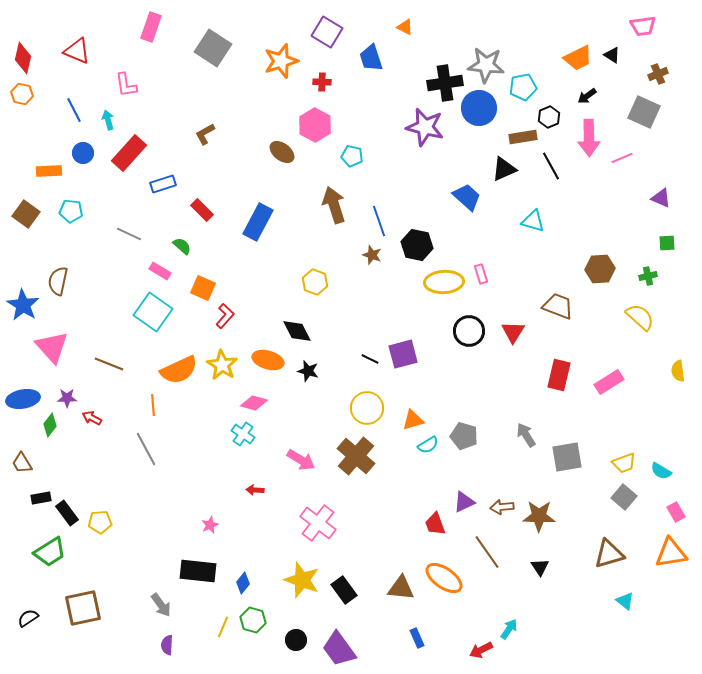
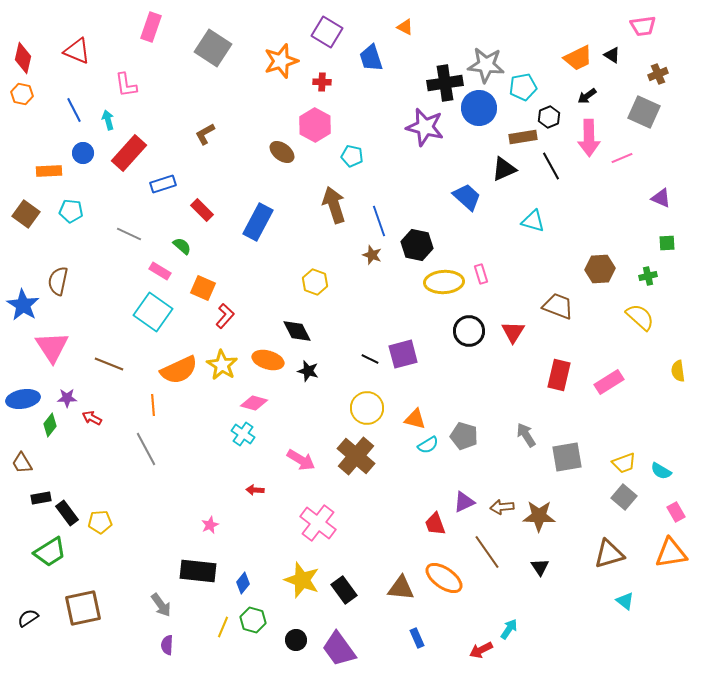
pink triangle at (52, 347): rotated 9 degrees clockwise
orange triangle at (413, 420): moved 2 px right, 1 px up; rotated 30 degrees clockwise
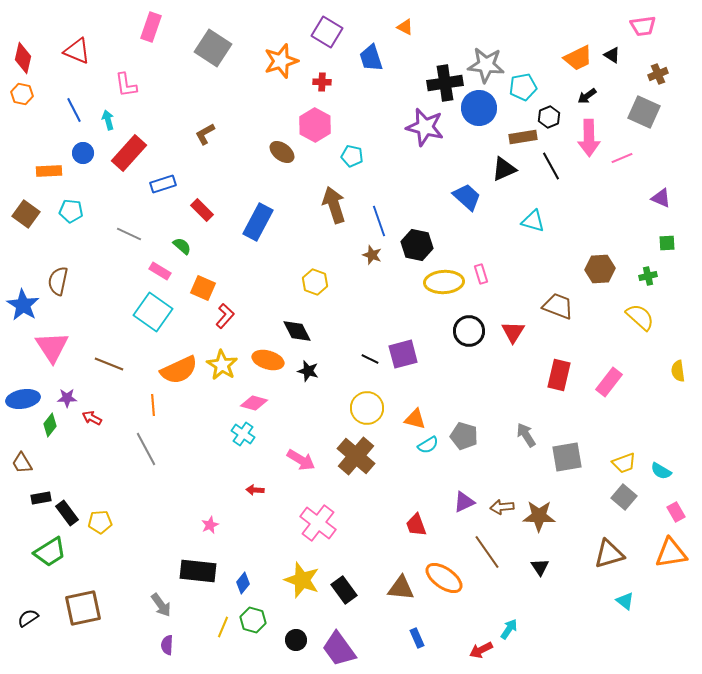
pink rectangle at (609, 382): rotated 20 degrees counterclockwise
red trapezoid at (435, 524): moved 19 px left, 1 px down
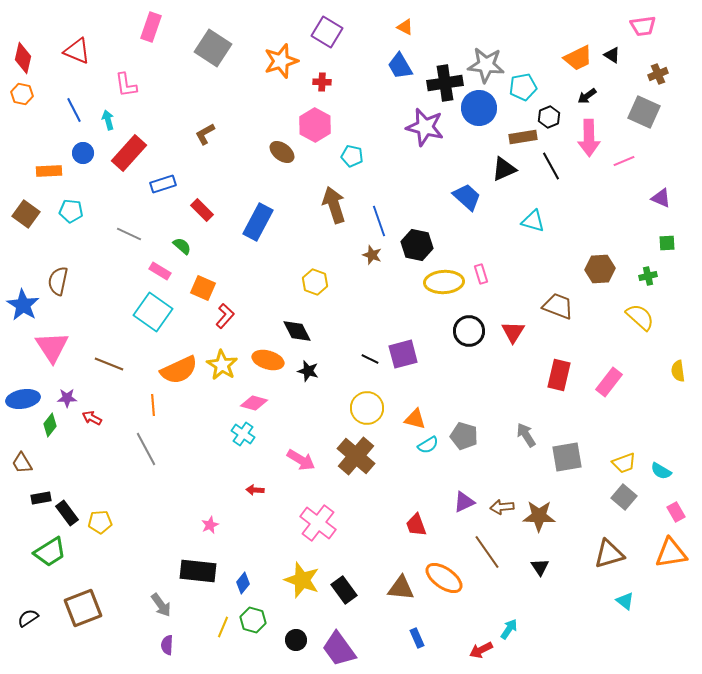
blue trapezoid at (371, 58): moved 29 px right, 8 px down; rotated 12 degrees counterclockwise
pink line at (622, 158): moved 2 px right, 3 px down
brown square at (83, 608): rotated 9 degrees counterclockwise
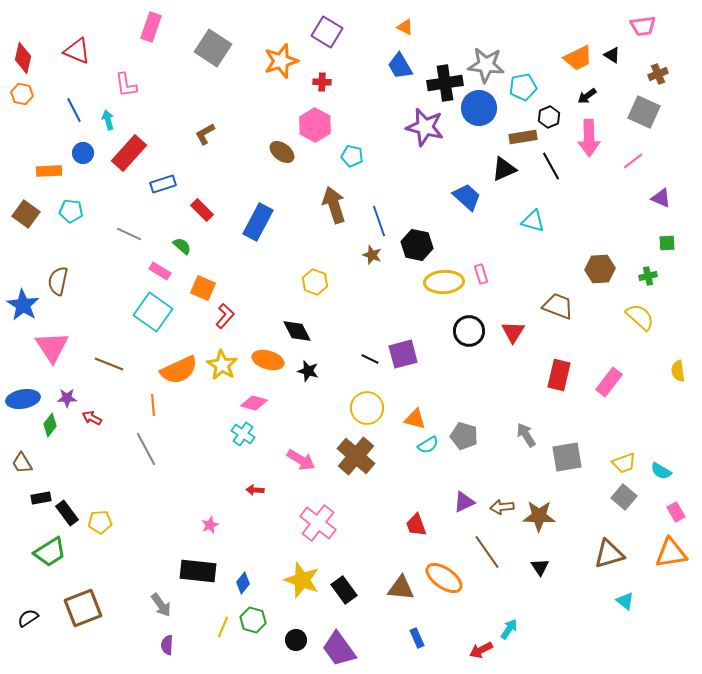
pink line at (624, 161): moved 9 px right; rotated 15 degrees counterclockwise
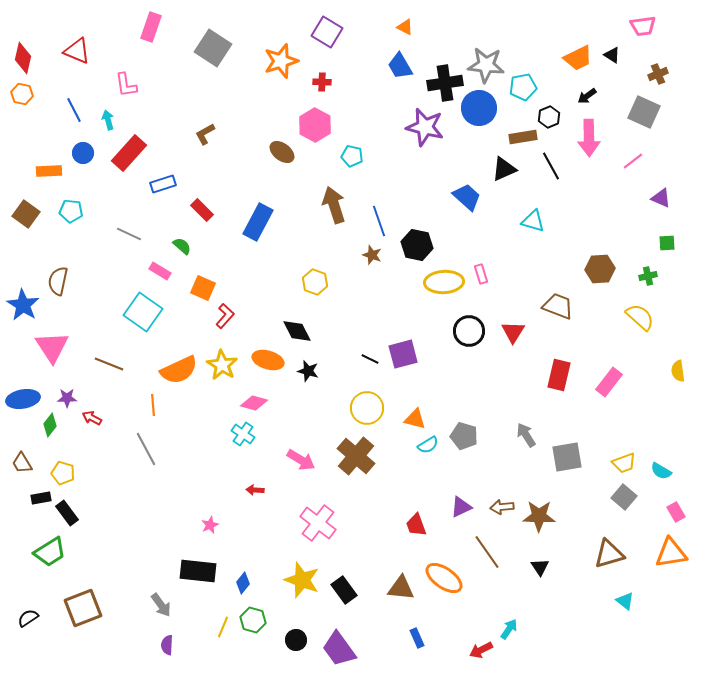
cyan square at (153, 312): moved 10 px left
purple triangle at (464, 502): moved 3 px left, 5 px down
yellow pentagon at (100, 522): moved 37 px left, 49 px up; rotated 20 degrees clockwise
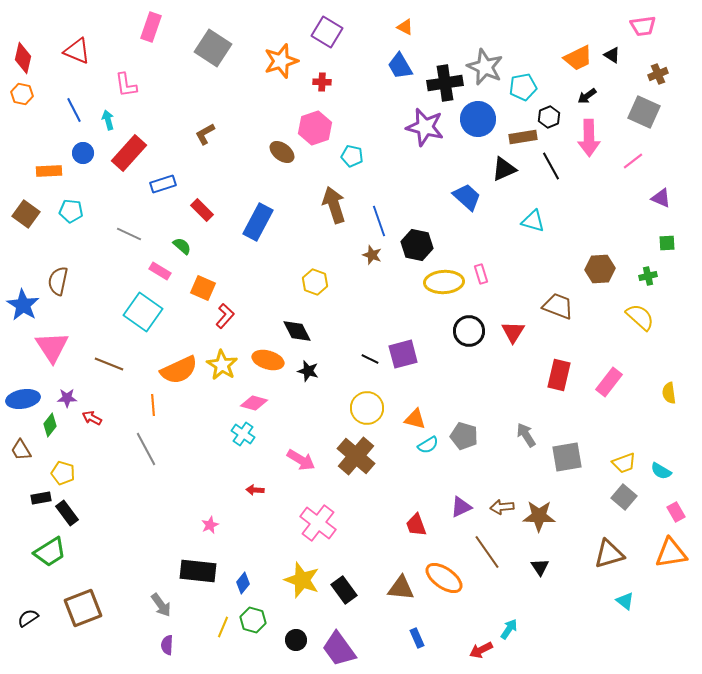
gray star at (486, 65): moved 1 px left, 2 px down; rotated 18 degrees clockwise
blue circle at (479, 108): moved 1 px left, 11 px down
pink hexagon at (315, 125): moved 3 px down; rotated 12 degrees clockwise
yellow semicircle at (678, 371): moved 9 px left, 22 px down
brown trapezoid at (22, 463): moved 1 px left, 13 px up
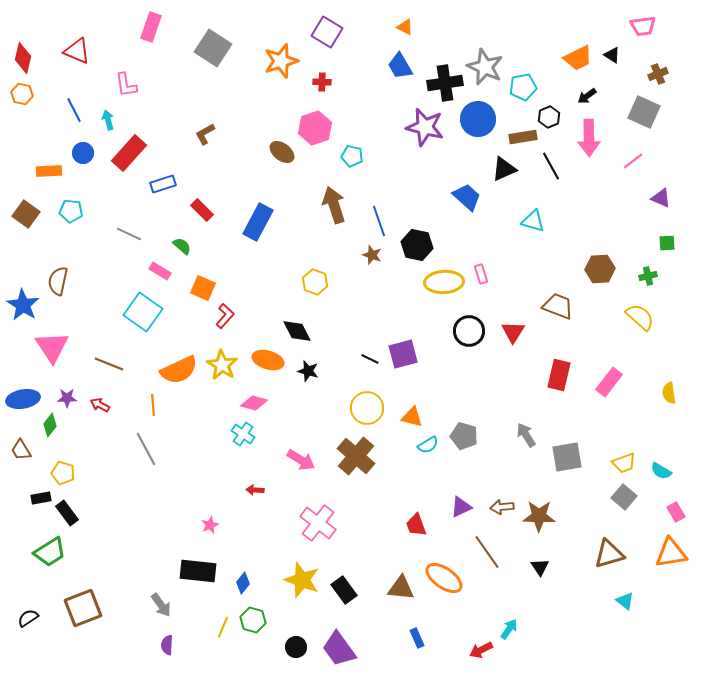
red arrow at (92, 418): moved 8 px right, 13 px up
orange triangle at (415, 419): moved 3 px left, 2 px up
black circle at (296, 640): moved 7 px down
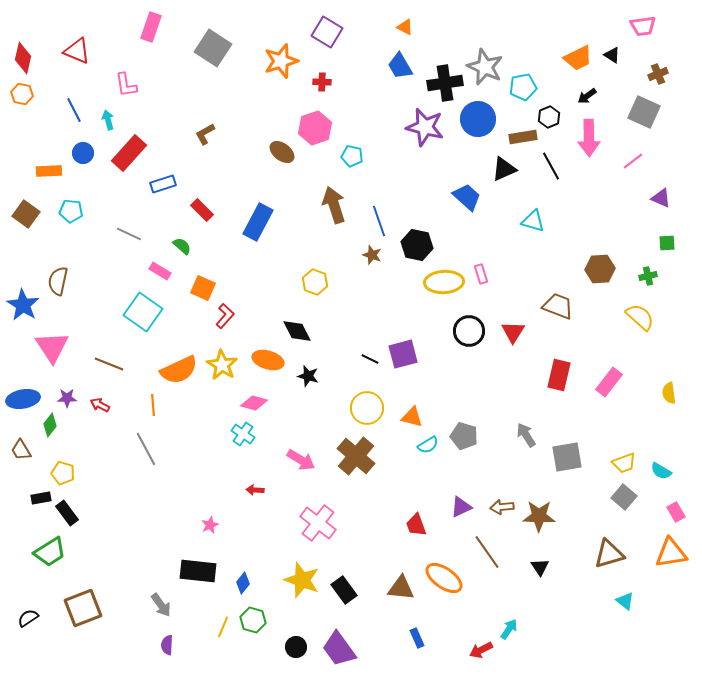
black star at (308, 371): moved 5 px down
